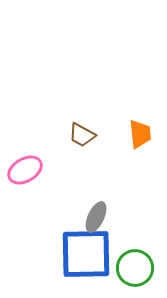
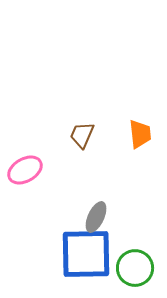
brown trapezoid: rotated 84 degrees clockwise
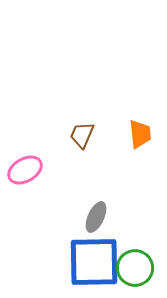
blue square: moved 8 px right, 8 px down
